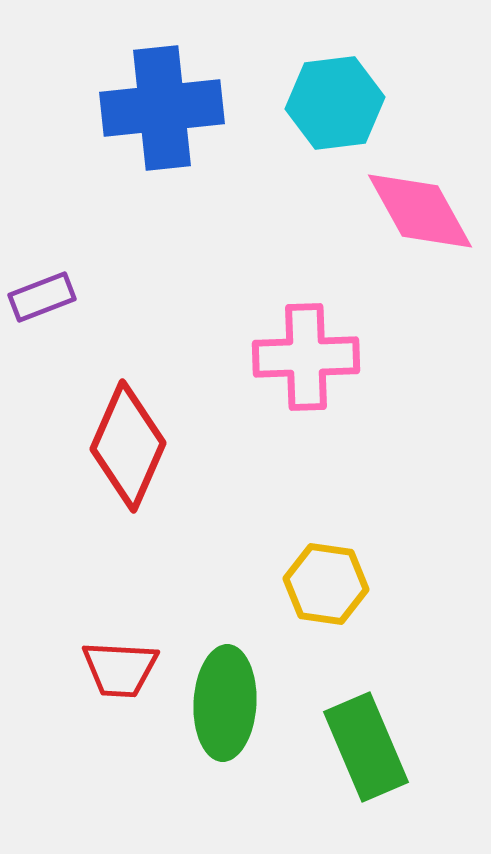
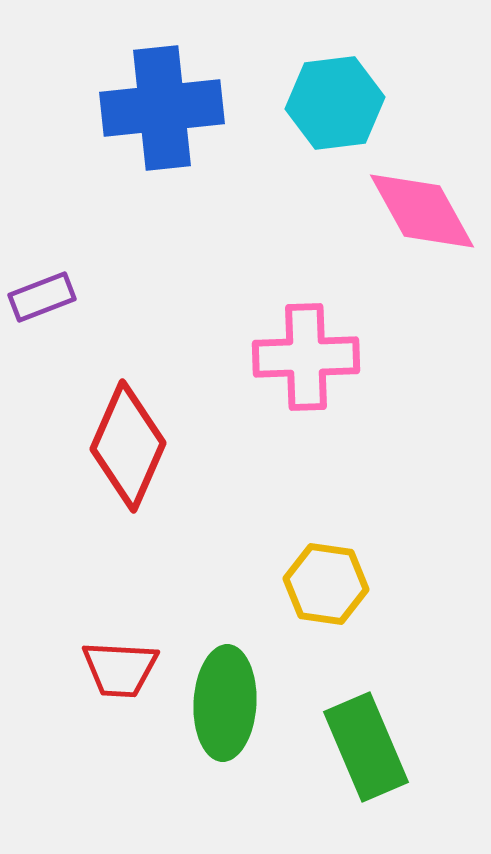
pink diamond: moved 2 px right
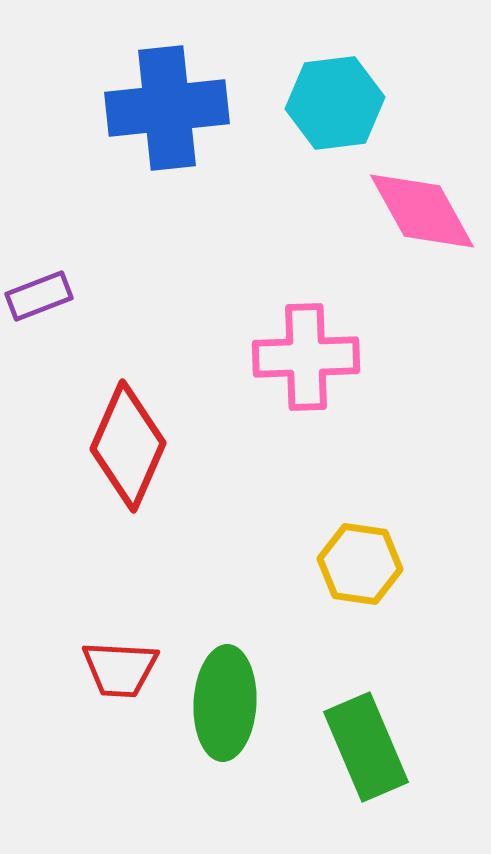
blue cross: moved 5 px right
purple rectangle: moved 3 px left, 1 px up
yellow hexagon: moved 34 px right, 20 px up
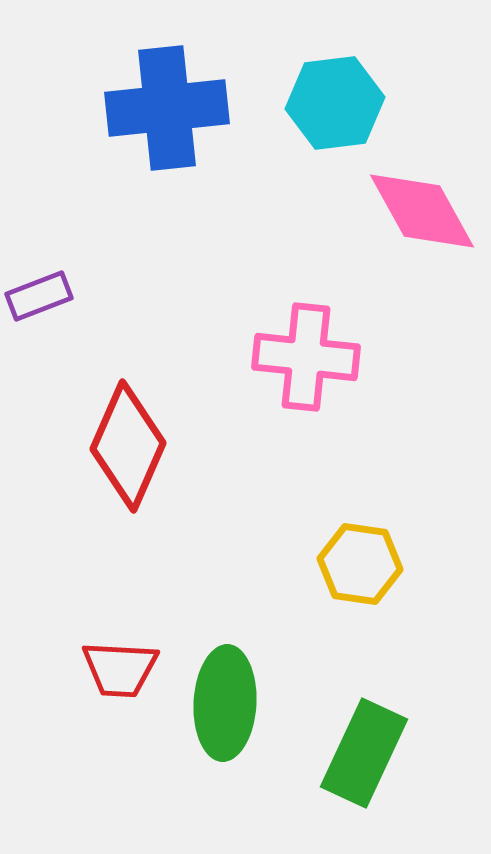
pink cross: rotated 8 degrees clockwise
green rectangle: moved 2 px left, 6 px down; rotated 48 degrees clockwise
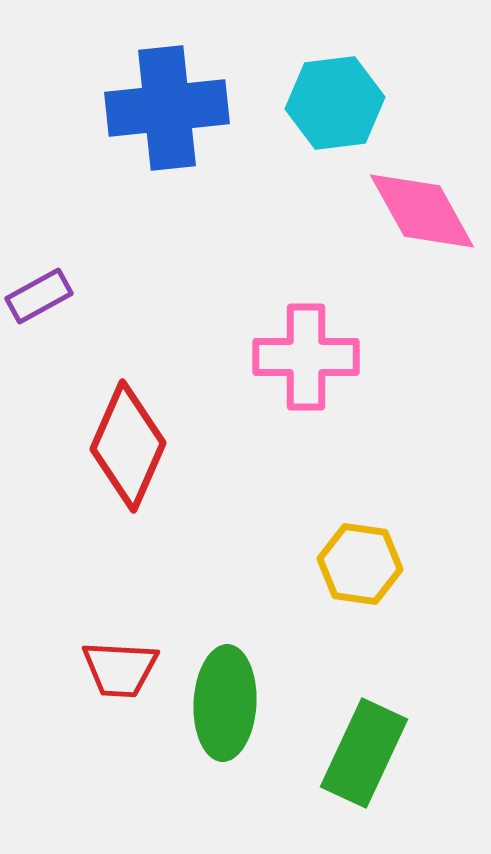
purple rectangle: rotated 8 degrees counterclockwise
pink cross: rotated 6 degrees counterclockwise
